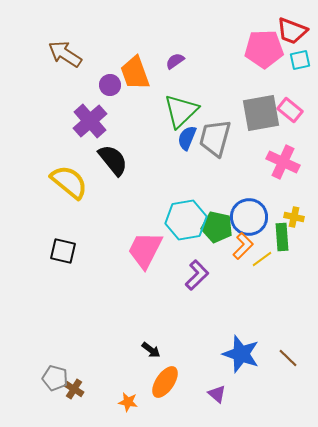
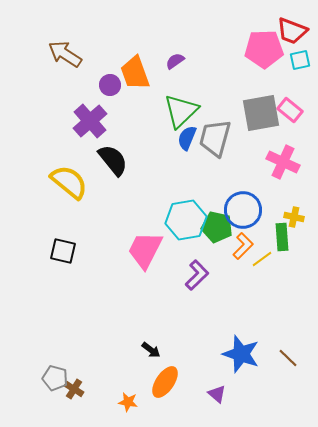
blue circle: moved 6 px left, 7 px up
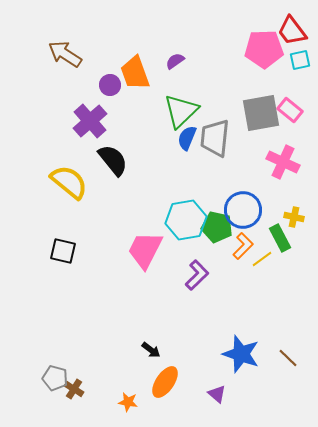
red trapezoid: rotated 32 degrees clockwise
gray trapezoid: rotated 9 degrees counterclockwise
green rectangle: moved 2 px left, 1 px down; rotated 24 degrees counterclockwise
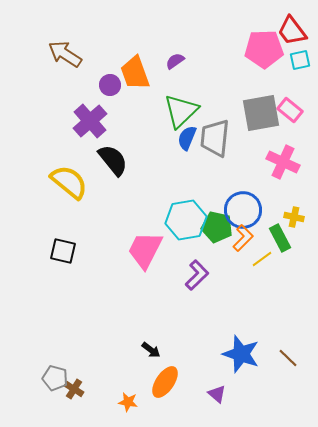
orange L-shape: moved 8 px up
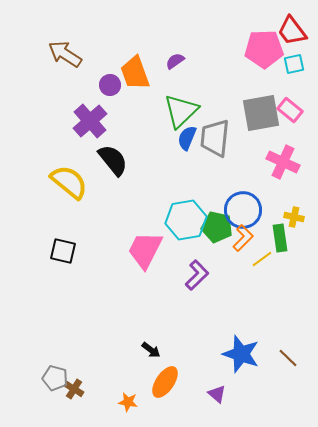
cyan square: moved 6 px left, 4 px down
green rectangle: rotated 20 degrees clockwise
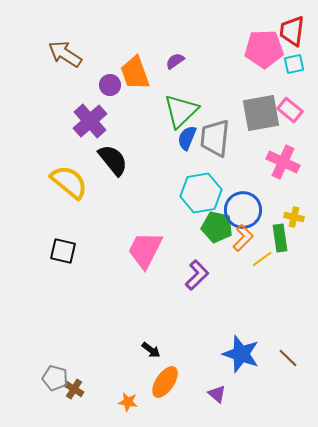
red trapezoid: rotated 44 degrees clockwise
cyan hexagon: moved 15 px right, 27 px up
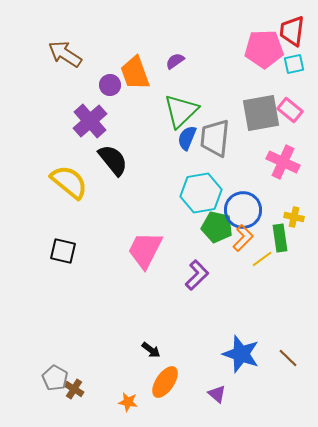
gray pentagon: rotated 15 degrees clockwise
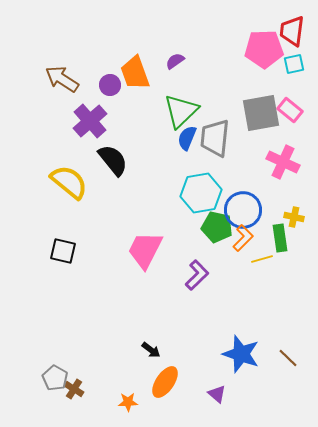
brown arrow: moved 3 px left, 25 px down
yellow line: rotated 20 degrees clockwise
orange star: rotated 12 degrees counterclockwise
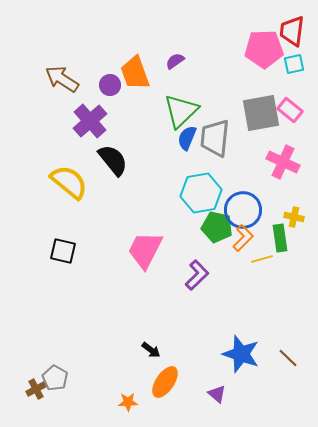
brown cross: moved 38 px left; rotated 30 degrees clockwise
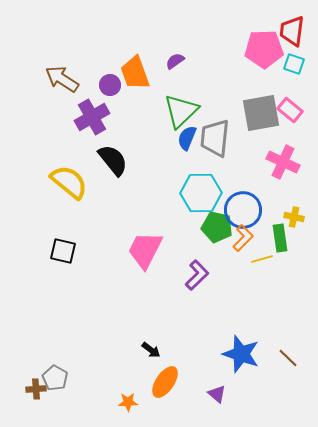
cyan square: rotated 30 degrees clockwise
purple cross: moved 2 px right, 4 px up; rotated 12 degrees clockwise
cyan hexagon: rotated 9 degrees clockwise
brown cross: rotated 24 degrees clockwise
